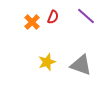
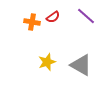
red semicircle: rotated 32 degrees clockwise
orange cross: rotated 35 degrees counterclockwise
gray triangle: rotated 10 degrees clockwise
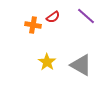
orange cross: moved 1 px right, 3 px down
yellow star: rotated 18 degrees counterclockwise
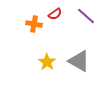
red semicircle: moved 2 px right, 3 px up
orange cross: moved 1 px right, 1 px up
gray triangle: moved 2 px left, 4 px up
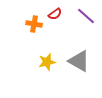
yellow star: rotated 24 degrees clockwise
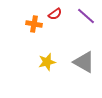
gray triangle: moved 5 px right, 1 px down
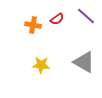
red semicircle: moved 2 px right, 5 px down
orange cross: moved 1 px left, 1 px down
yellow star: moved 6 px left, 3 px down; rotated 18 degrees clockwise
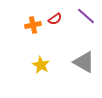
red semicircle: moved 2 px left
orange cross: rotated 21 degrees counterclockwise
yellow star: rotated 24 degrees clockwise
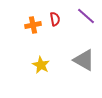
red semicircle: rotated 64 degrees counterclockwise
gray triangle: moved 2 px up
